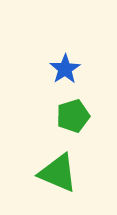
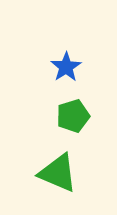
blue star: moved 1 px right, 2 px up
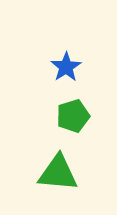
green triangle: rotated 18 degrees counterclockwise
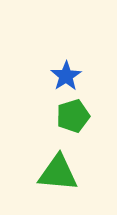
blue star: moved 9 px down
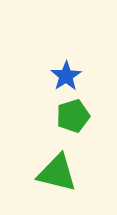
green triangle: moved 1 px left; rotated 9 degrees clockwise
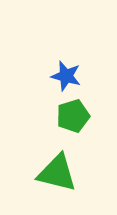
blue star: rotated 24 degrees counterclockwise
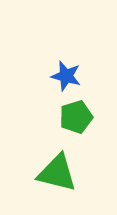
green pentagon: moved 3 px right, 1 px down
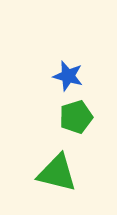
blue star: moved 2 px right
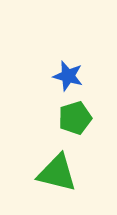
green pentagon: moved 1 px left, 1 px down
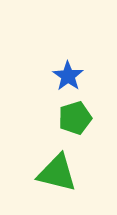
blue star: rotated 20 degrees clockwise
